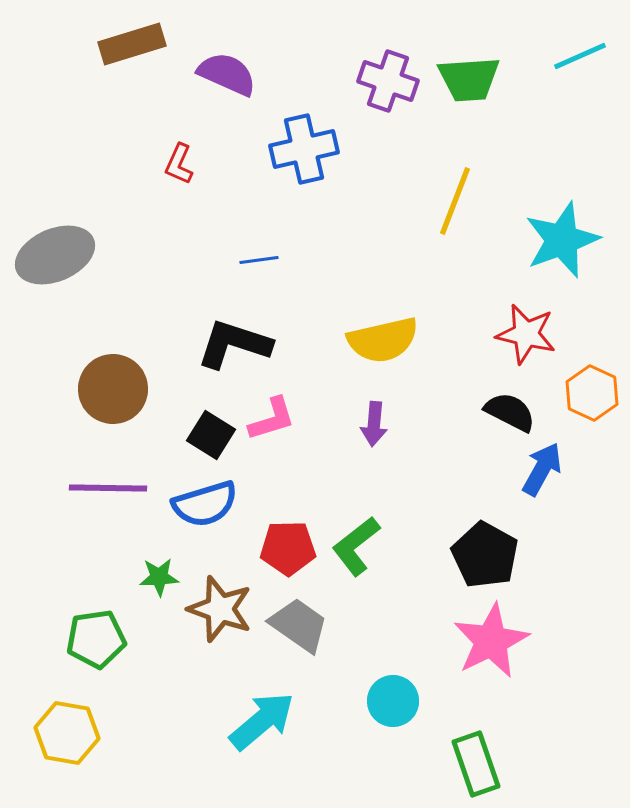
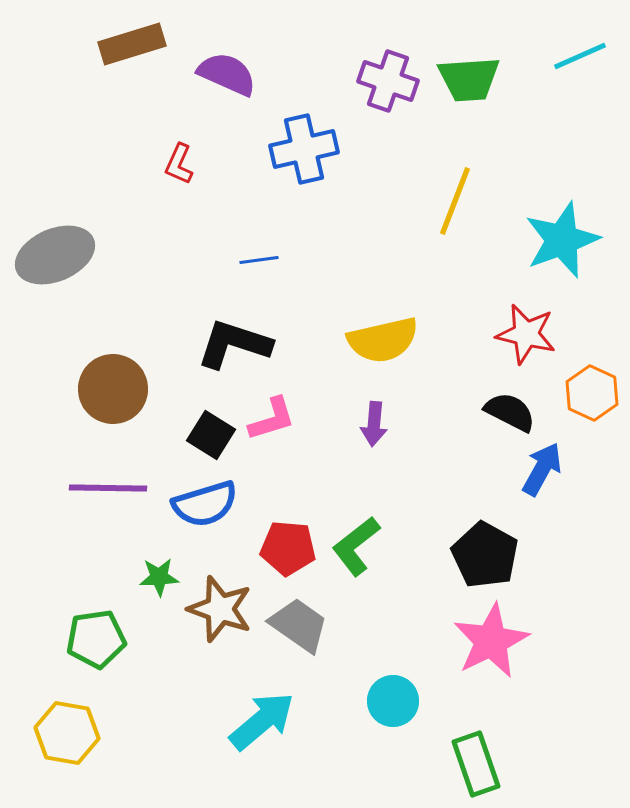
red pentagon: rotated 6 degrees clockwise
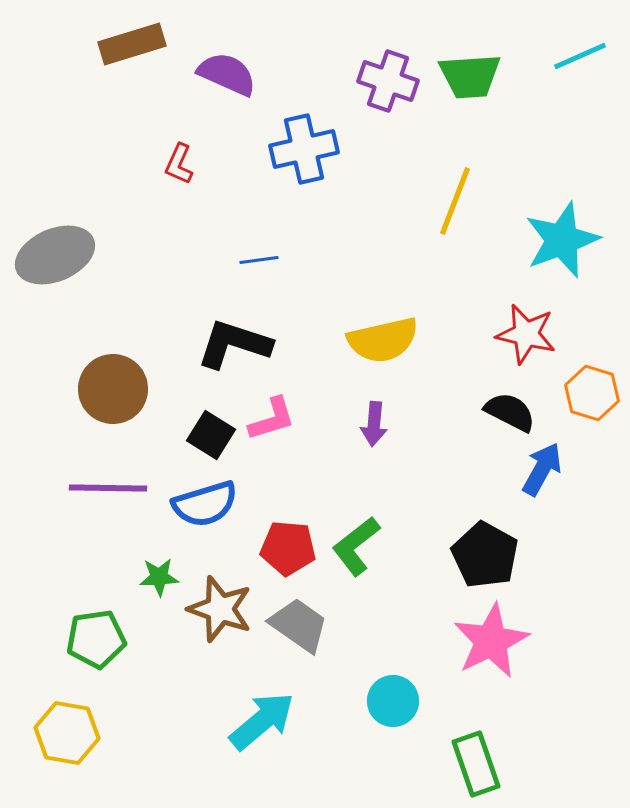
green trapezoid: moved 1 px right, 3 px up
orange hexagon: rotated 8 degrees counterclockwise
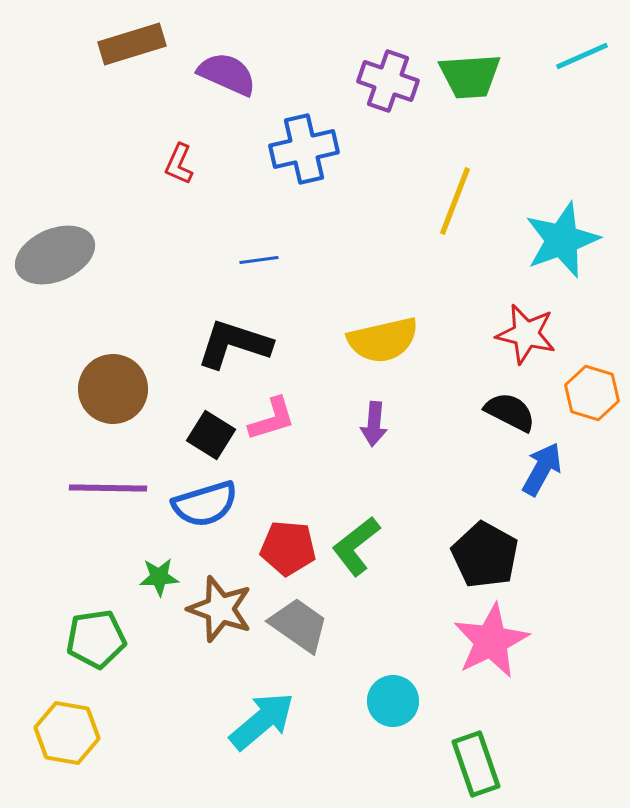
cyan line: moved 2 px right
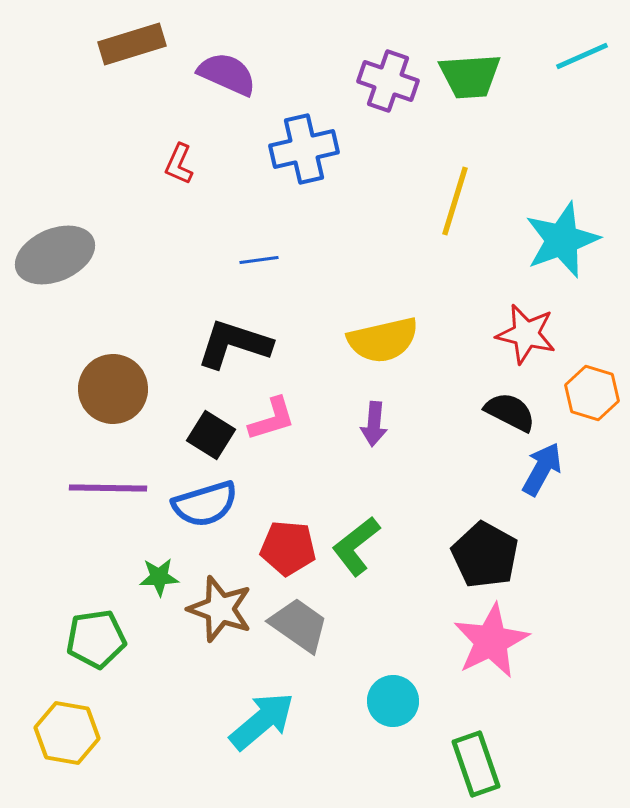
yellow line: rotated 4 degrees counterclockwise
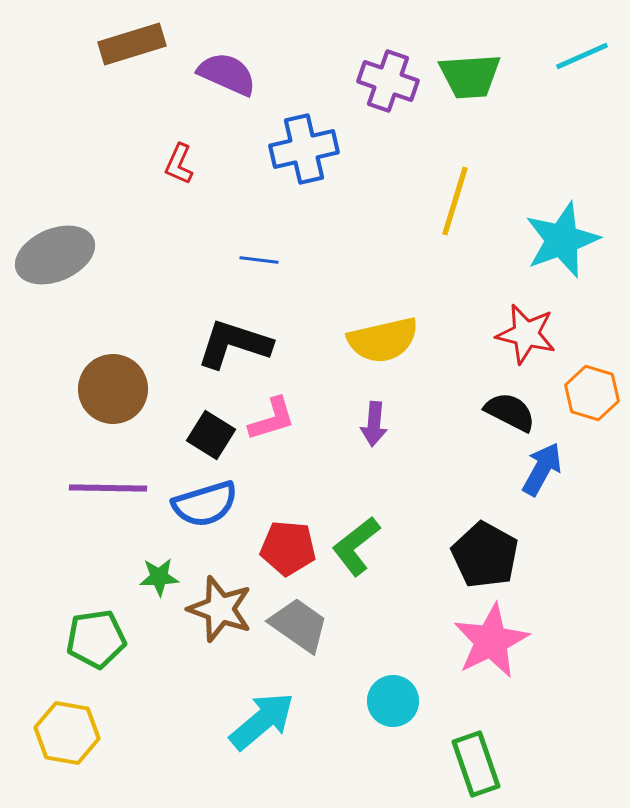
blue line: rotated 15 degrees clockwise
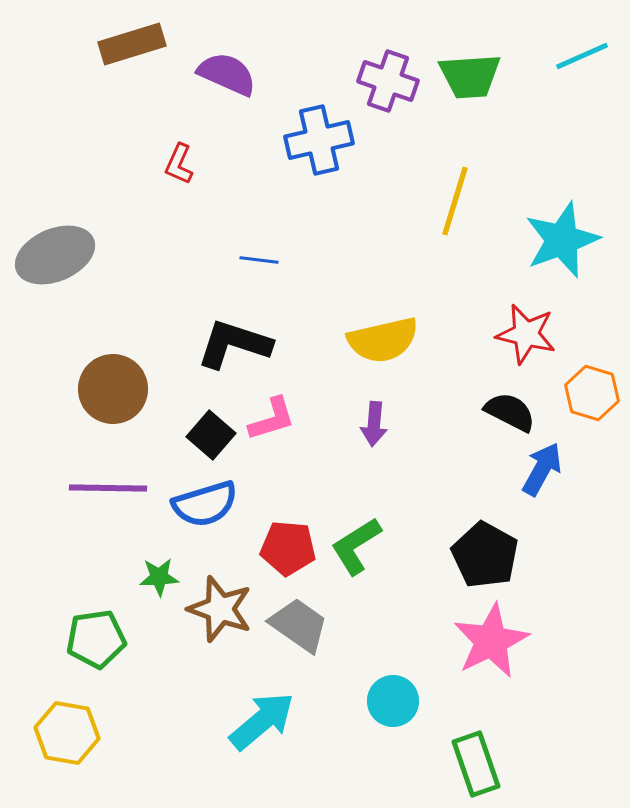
blue cross: moved 15 px right, 9 px up
black square: rotated 9 degrees clockwise
green L-shape: rotated 6 degrees clockwise
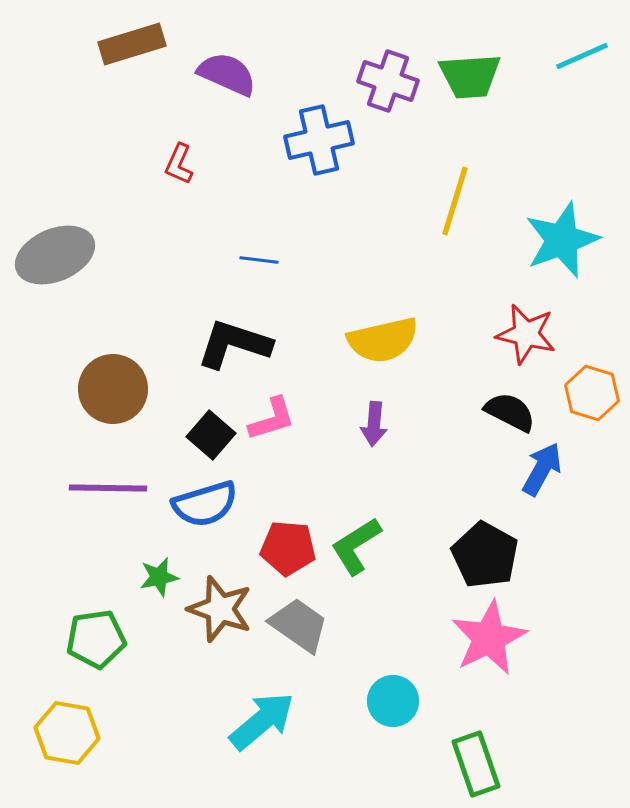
green star: rotated 9 degrees counterclockwise
pink star: moved 2 px left, 3 px up
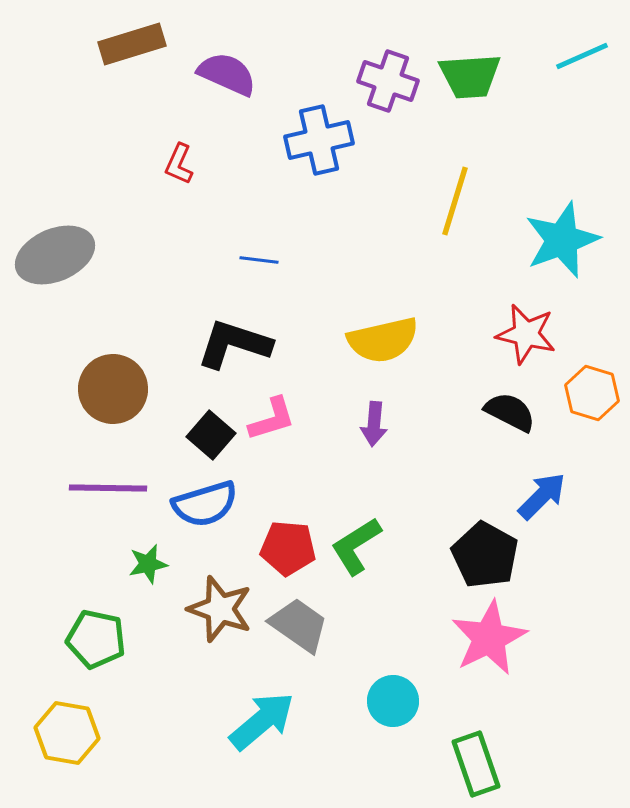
blue arrow: moved 27 px down; rotated 16 degrees clockwise
green star: moved 11 px left, 13 px up
green pentagon: rotated 20 degrees clockwise
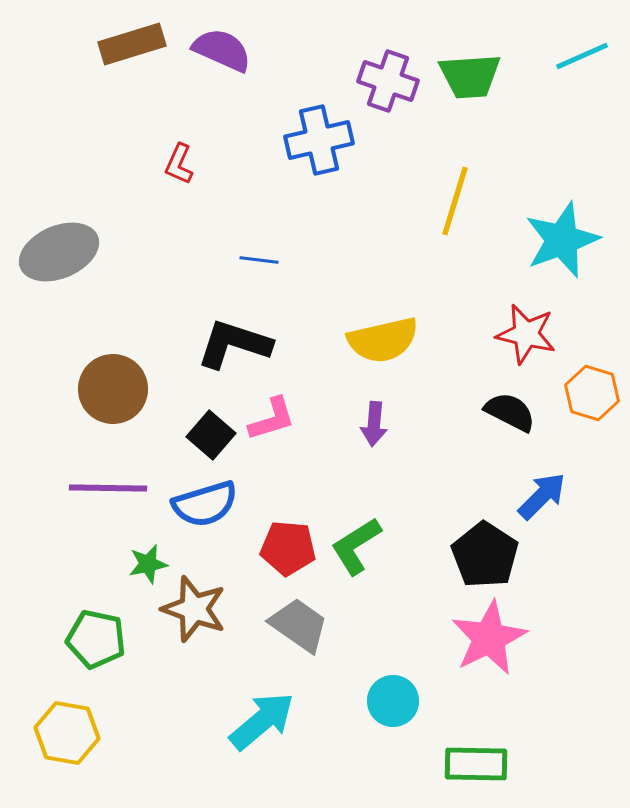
purple semicircle: moved 5 px left, 24 px up
gray ellipse: moved 4 px right, 3 px up
black pentagon: rotated 4 degrees clockwise
brown star: moved 26 px left
green rectangle: rotated 70 degrees counterclockwise
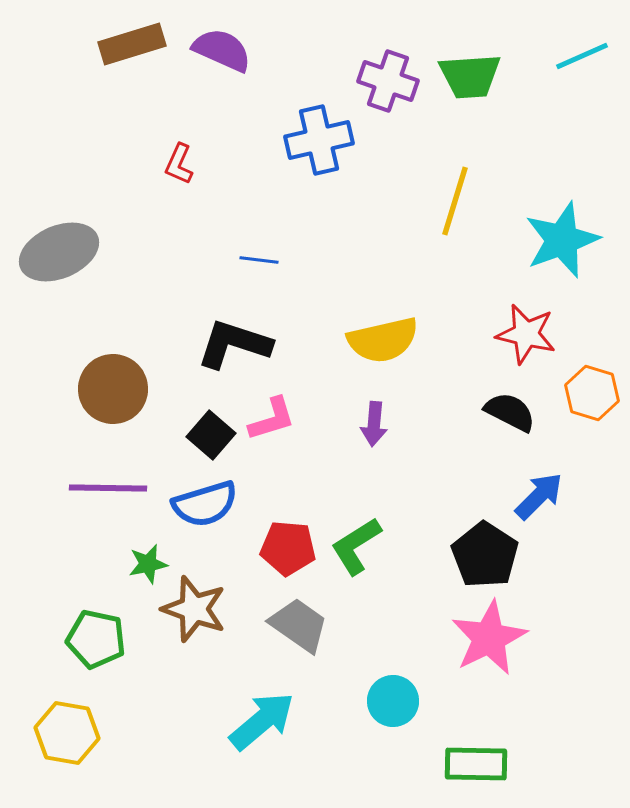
blue arrow: moved 3 px left
